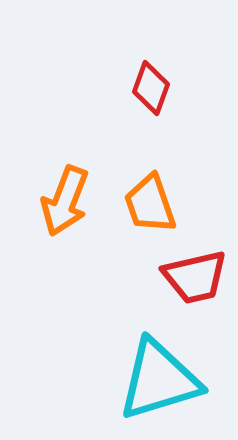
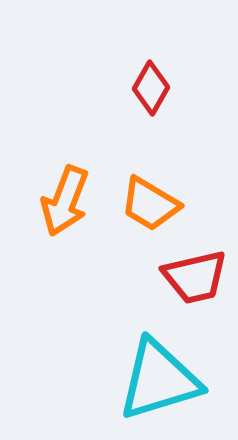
red diamond: rotated 10 degrees clockwise
orange trapezoid: rotated 40 degrees counterclockwise
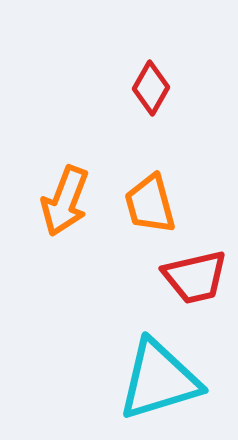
orange trapezoid: rotated 44 degrees clockwise
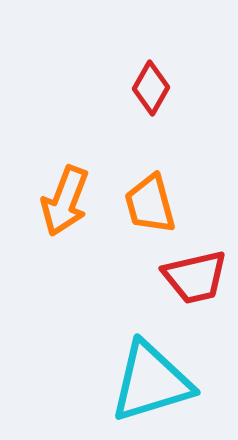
cyan triangle: moved 8 px left, 2 px down
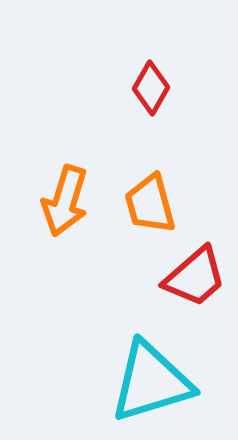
orange arrow: rotated 4 degrees counterclockwise
red trapezoid: rotated 28 degrees counterclockwise
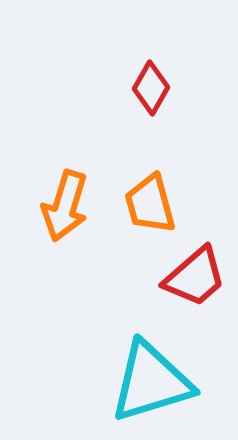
orange arrow: moved 5 px down
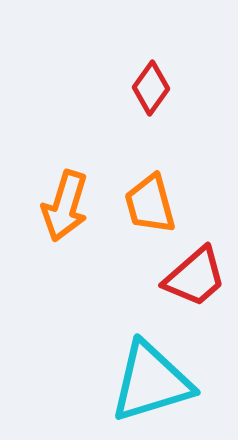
red diamond: rotated 6 degrees clockwise
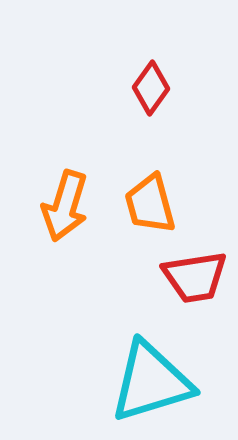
red trapezoid: rotated 32 degrees clockwise
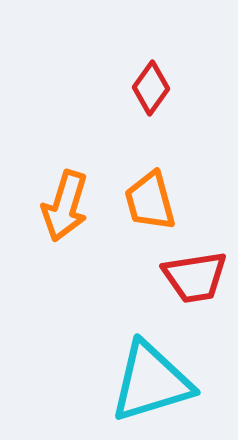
orange trapezoid: moved 3 px up
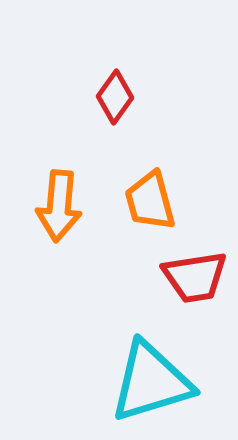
red diamond: moved 36 px left, 9 px down
orange arrow: moved 6 px left; rotated 12 degrees counterclockwise
